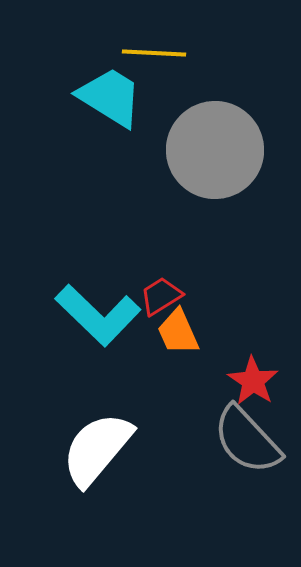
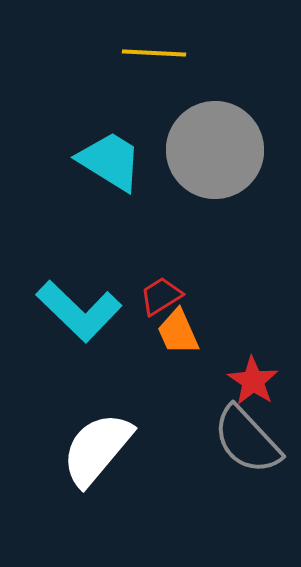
cyan trapezoid: moved 64 px down
cyan L-shape: moved 19 px left, 4 px up
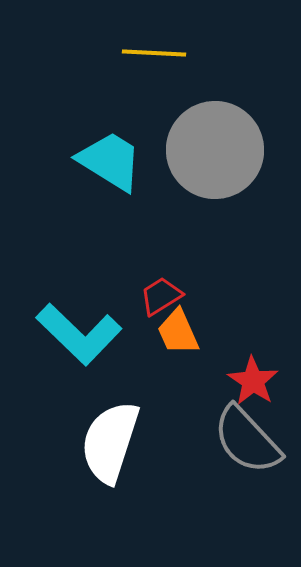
cyan L-shape: moved 23 px down
white semicircle: moved 13 px right, 7 px up; rotated 22 degrees counterclockwise
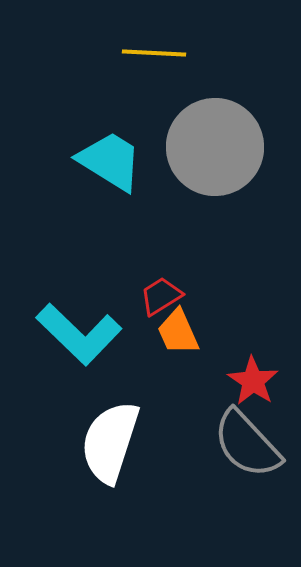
gray circle: moved 3 px up
gray semicircle: moved 4 px down
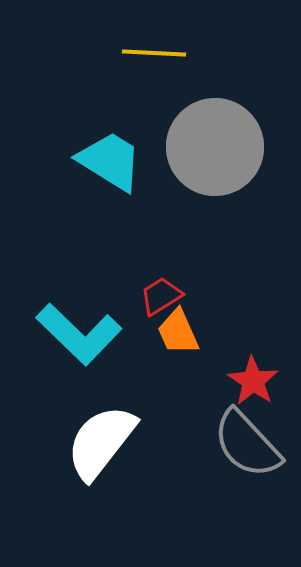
white semicircle: moved 9 px left; rotated 20 degrees clockwise
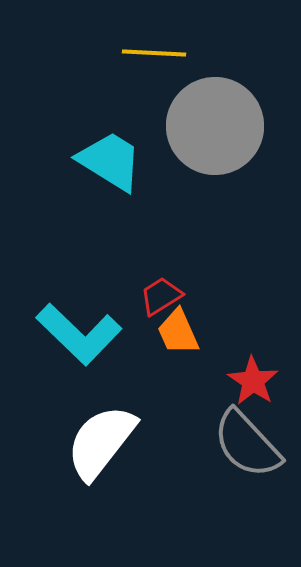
gray circle: moved 21 px up
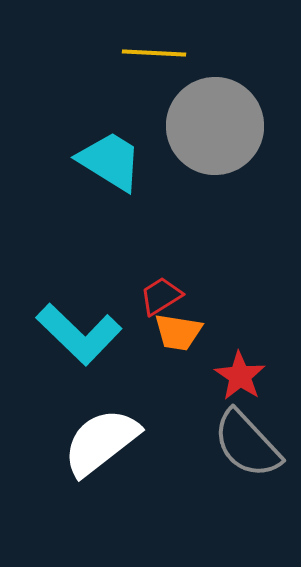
orange trapezoid: rotated 57 degrees counterclockwise
red star: moved 13 px left, 5 px up
white semicircle: rotated 14 degrees clockwise
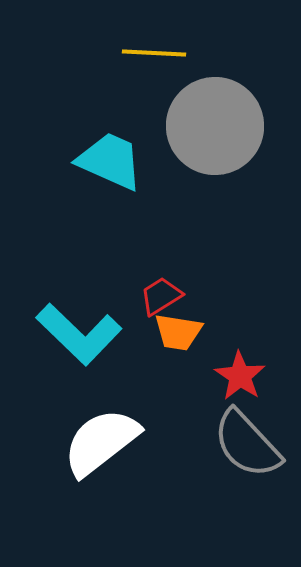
cyan trapezoid: rotated 8 degrees counterclockwise
